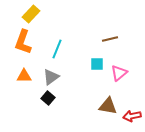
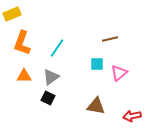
yellow rectangle: moved 19 px left; rotated 24 degrees clockwise
orange L-shape: moved 1 px left, 1 px down
cyan line: moved 1 px up; rotated 12 degrees clockwise
black square: rotated 16 degrees counterclockwise
brown triangle: moved 12 px left
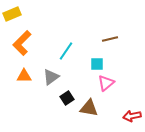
orange L-shape: rotated 25 degrees clockwise
cyan line: moved 9 px right, 3 px down
pink triangle: moved 13 px left, 10 px down
black square: moved 19 px right; rotated 32 degrees clockwise
brown triangle: moved 7 px left, 2 px down
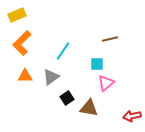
yellow rectangle: moved 5 px right, 1 px down
cyan line: moved 3 px left
orange triangle: moved 1 px right
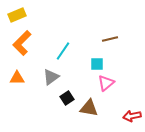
orange triangle: moved 8 px left, 2 px down
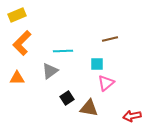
cyan line: rotated 54 degrees clockwise
gray triangle: moved 1 px left, 6 px up
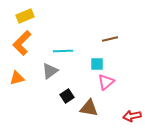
yellow rectangle: moved 8 px right, 1 px down
orange triangle: rotated 14 degrees counterclockwise
pink triangle: moved 1 px up
black square: moved 2 px up
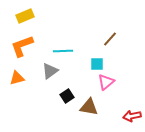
brown line: rotated 35 degrees counterclockwise
orange L-shape: moved 3 px down; rotated 25 degrees clockwise
brown triangle: moved 1 px up
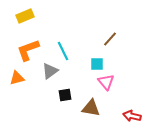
orange L-shape: moved 6 px right, 4 px down
cyan line: rotated 66 degrees clockwise
pink triangle: rotated 30 degrees counterclockwise
black square: moved 2 px left, 1 px up; rotated 24 degrees clockwise
brown triangle: moved 2 px right, 1 px down
red arrow: rotated 24 degrees clockwise
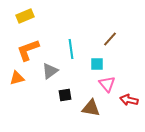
cyan line: moved 8 px right, 2 px up; rotated 18 degrees clockwise
pink triangle: moved 1 px right, 2 px down
red arrow: moved 3 px left, 16 px up
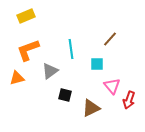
yellow rectangle: moved 1 px right
pink triangle: moved 5 px right, 2 px down
black square: rotated 24 degrees clockwise
red arrow: rotated 84 degrees counterclockwise
brown triangle: rotated 36 degrees counterclockwise
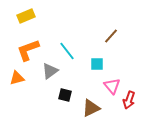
brown line: moved 1 px right, 3 px up
cyan line: moved 4 px left, 2 px down; rotated 30 degrees counterclockwise
